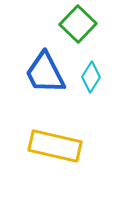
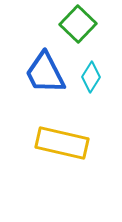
yellow rectangle: moved 7 px right, 3 px up
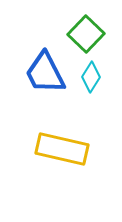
green square: moved 8 px right, 10 px down
yellow rectangle: moved 6 px down
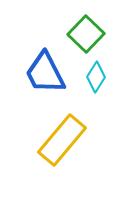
cyan diamond: moved 5 px right
yellow rectangle: moved 9 px up; rotated 63 degrees counterclockwise
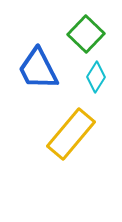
blue trapezoid: moved 7 px left, 4 px up
yellow rectangle: moved 9 px right, 6 px up
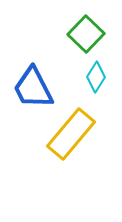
blue trapezoid: moved 5 px left, 19 px down
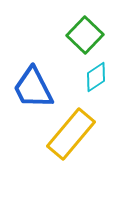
green square: moved 1 px left, 1 px down
cyan diamond: rotated 24 degrees clockwise
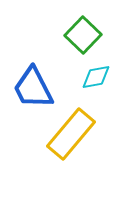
green square: moved 2 px left
cyan diamond: rotated 24 degrees clockwise
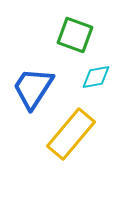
green square: moved 8 px left; rotated 24 degrees counterclockwise
blue trapezoid: rotated 60 degrees clockwise
